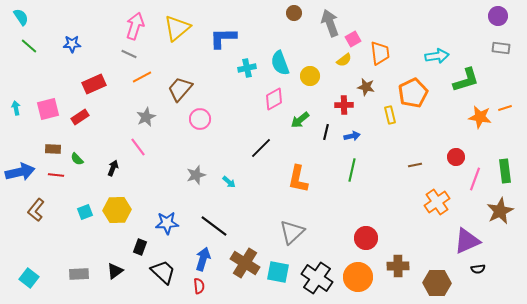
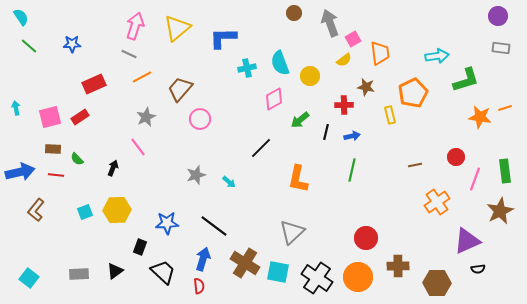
pink square at (48, 109): moved 2 px right, 8 px down
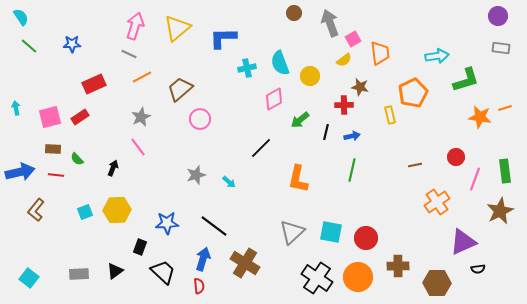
brown star at (366, 87): moved 6 px left
brown trapezoid at (180, 89): rotated 8 degrees clockwise
gray star at (146, 117): moved 5 px left
purple triangle at (467, 241): moved 4 px left, 1 px down
cyan square at (278, 272): moved 53 px right, 40 px up
